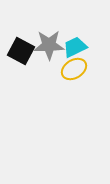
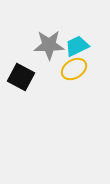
cyan trapezoid: moved 2 px right, 1 px up
black square: moved 26 px down
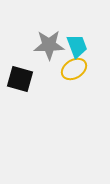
cyan trapezoid: rotated 95 degrees clockwise
black square: moved 1 px left, 2 px down; rotated 12 degrees counterclockwise
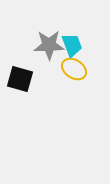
cyan trapezoid: moved 5 px left, 1 px up
yellow ellipse: rotated 65 degrees clockwise
